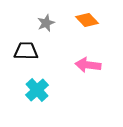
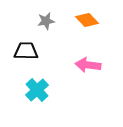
gray star: moved 2 px up; rotated 12 degrees clockwise
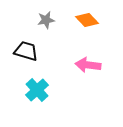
gray star: moved 1 px up
black trapezoid: rotated 15 degrees clockwise
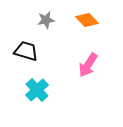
pink arrow: rotated 65 degrees counterclockwise
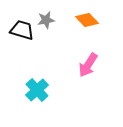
black trapezoid: moved 4 px left, 21 px up
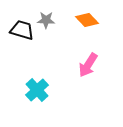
gray star: rotated 12 degrees clockwise
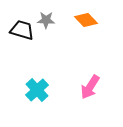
orange diamond: moved 1 px left
pink arrow: moved 2 px right, 22 px down
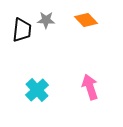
black trapezoid: rotated 80 degrees clockwise
pink arrow: rotated 130 degrees clockwise
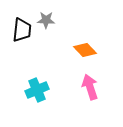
orange diamond: moved 1 px left, 30 px down
cyan cross: rotated 20 degrees clockwise
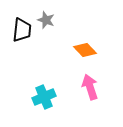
gray star: rotated 18 degrees clockwise
cyan cross: moved 7 px right, 7 px down
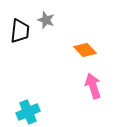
black trapezoid: moved 2 px left, 1 px down
pink arrow: moved 3 px right, 1 px up
cyan cross: moved 16 px left, 15 px down
